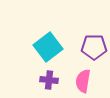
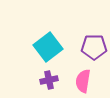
purple cross: rotated 18 degrees counterclockwise
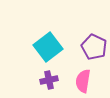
purple pentagon: rotated 25 degrees clockwise
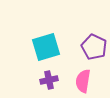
cyan square: moved 2 px left; rotated 20 degrees clockwise
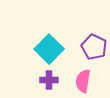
cyan square: moved 3 px right, 2 px down; rotated 28 degrees counterclockwise
purple cross: rotated 12 degrees clockwise
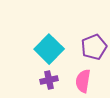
purple pentagon: rotated 25 degrees clockwise
purple cross: rotated 12 degrees counterclockwise
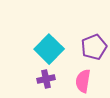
purple cross: moved 3 px left, 1 px up
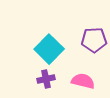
purple pentagon: moved 7 px up; rotated 20 degrees clockwise
pink semicircle: rotated 95 degrees clockwise
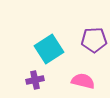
cyan square: rotated 12 degrees clockwise
purple cross: moved 11 px left, 1 px down
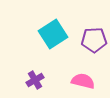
cyan square: moved 4 px right, 15 px up
purple cross: rotated 18 degrees counterclockwise
